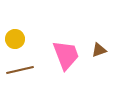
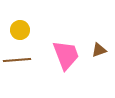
yellow circle: moved 5 px right, 9 px up
brown line: moved 3 px left, 10 px up; rotated 8 degrees clockwise
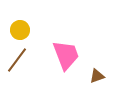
brown triangle: moved 2 px left, 26 px down
brown line: rotated 48 degrees counterclockwise
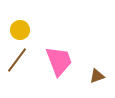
pink trapezoid: moved 7 px left, 6 px down
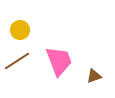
brown line: moved 1 px down; rotated 20 degrees clockwise
brown triangle: moved 3 px left
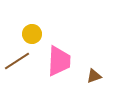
yellow circle: moved 12 px right, 4 px down
pink trapezoid: rotated 24 degrees clockwise
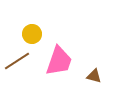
pink trapezoid: rotated 16 degrees clockwise
brown triangle: rotated 35 degrees clockwise
